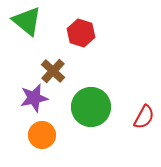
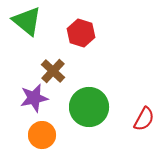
green circle: moved 2 px left
red semicircle: moved 2 px down
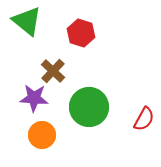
purple star: rotated 16 degrees clockwise
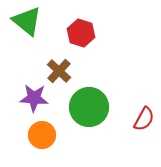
brown cross: moved 6 px right
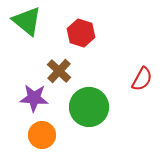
red semicircle: moved 2 px left, 40 px up
